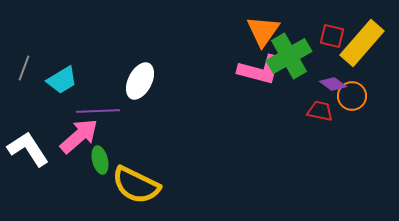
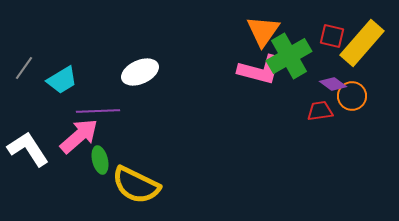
gray line: rotated 15 degrees clockwise
white ellipse: moved 9 px up; rotated 39 degrees clockwise
red trapezoid: rotated 20 degrees counterclockwise
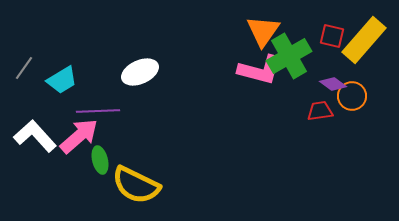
yellow rectangle: moved 2 px right, 3 px up
white L-shape: moved 7 px right, 13 px up; rotated 9 degrees counterclockwise
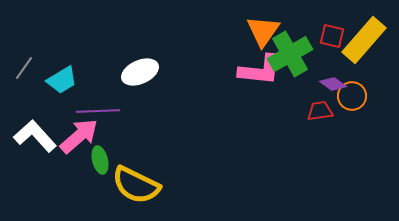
green cross: moved 1 px right, 2 px up
pink L-shape: rotated 9 degrees counterclockwise
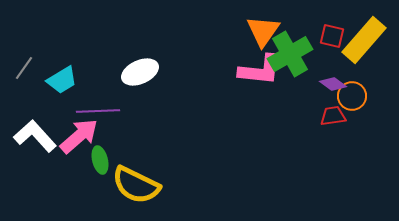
red trapezoid: moved 13 px right, 5 px down
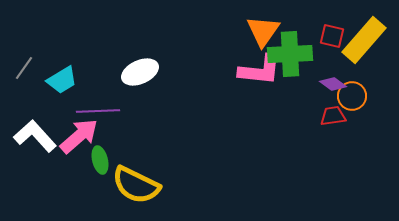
green cross: rotated 27 degrees clockwise
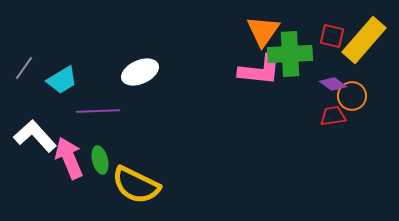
pink arrow: moved 10 px left, 22 px down; rotated 72 degrees counterclockwise
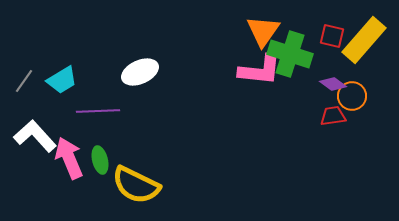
green cross: rotated 21 degrees clockwise
gray line: moved 13 px down
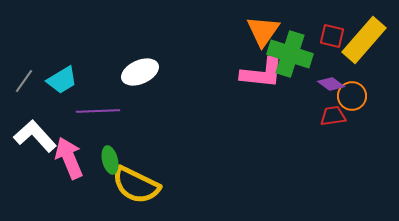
pink L-shape: moved 2 px right, 3 px down
purple diamond: moved 2 px left
green ellipse: moved 10 px right
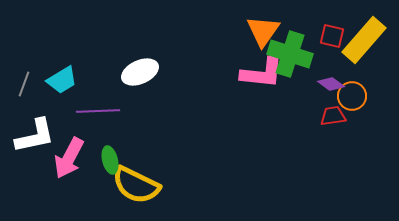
gray line: moved 3 px down; rotated 15 degrees counterclockwise
white L-shape: rotated 120 degrees clockwise
pink arrow: rotated 129 degrees counterclockwise
